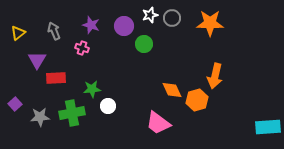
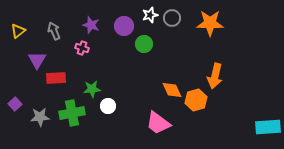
yellow triangle: moved 2 px up
orange hexagon: moved 1 px left
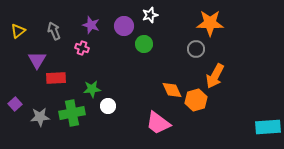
gray circle: moved 24 px right, 31 px down
orange arrow: rotated 15 degrees clockwise
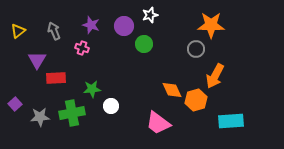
orange star: moved 1 px right, 2 px down
white circle: moved 3 px right
cyan rectangle: moved 37 px left, 6 px up
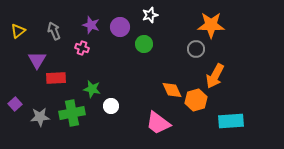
purple circle: moved 4 px left, 1 px down
green star: rotated 18 degrees clockwise
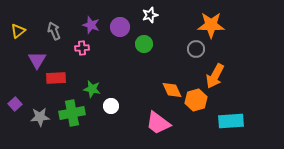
pink cross: rotated 24 degrees counterclockwise
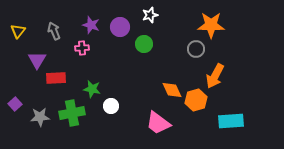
yellow triangle: rotated 14 degrees counterclockwise
